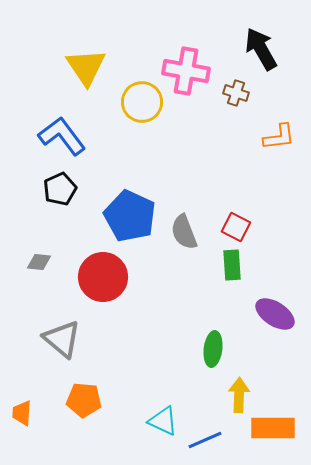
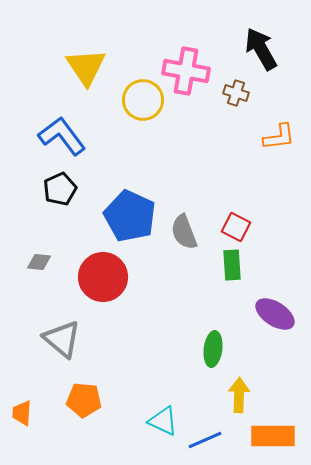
yellow circle: moved 1 px right, 2 px up
orange rectangle: moved 8 px down
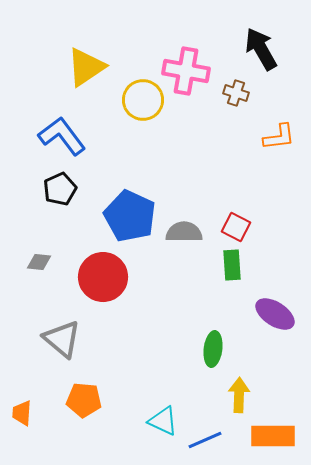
yellow triangle: rotated 30 degrees clockwise
gray semicircle: rotated 111 degrees clockwise
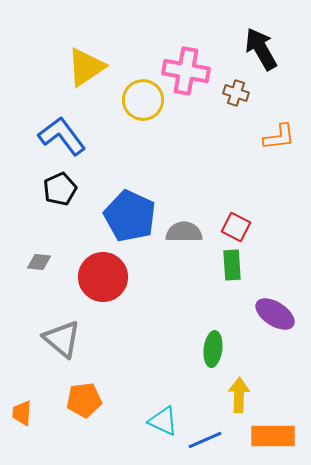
orange pentagon: rotated 12 degrees counterclockwise
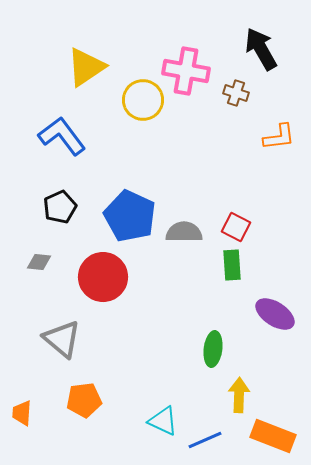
black pentagon: moved 18 px down
orange rectangle: rotated 21 degrees clockwise
